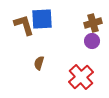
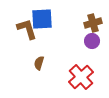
brown L-shape: moved 3 px right, 4 px down
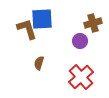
purple circle: moved 12 px left
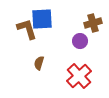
red cross: moved 2 px left, 1 px up
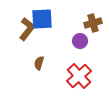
brown L-shape: rotated 55 degrees clockwise
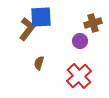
blue square: moved 1 px left, 2 px up
